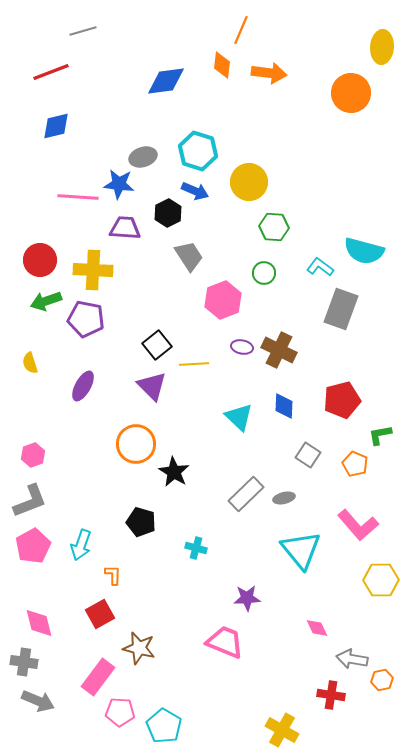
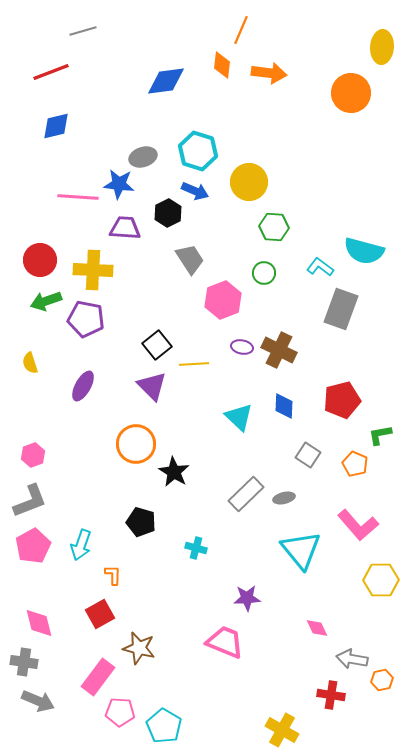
gray trapezoid at (189, 256): moved 1 px right, 3 px down
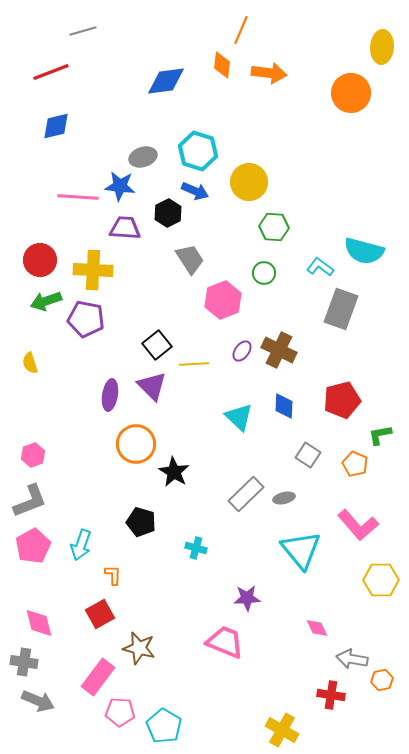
blue star at (119, 184): moved 1 px right, 2 px down
purple ellipse at (242, 347): moved 4 px down; rotated 65 degrees counterclockwise
purple ellipse at (83, 386): moved 27 px right, 9 px down; rotated 20 degrees counterclockwise
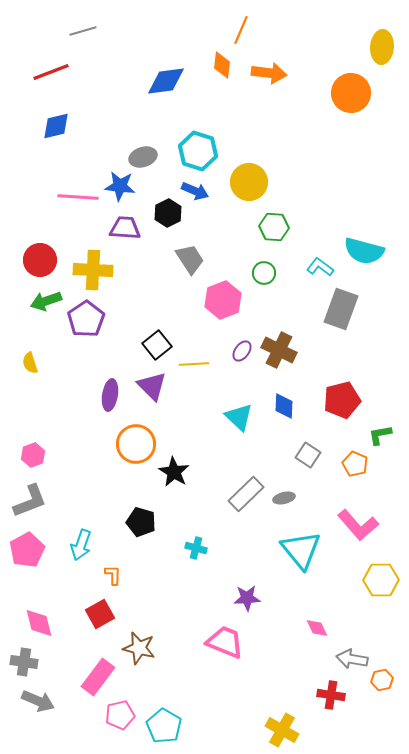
purple pentagon at (86, 319): rotated 27 degrees clockwise
pink pentagon at (33, 546): moved 6 px left, 4 px down
pink pentagon at (120, 712): moved 3 px down; rotated 16 degrees counterclockwise
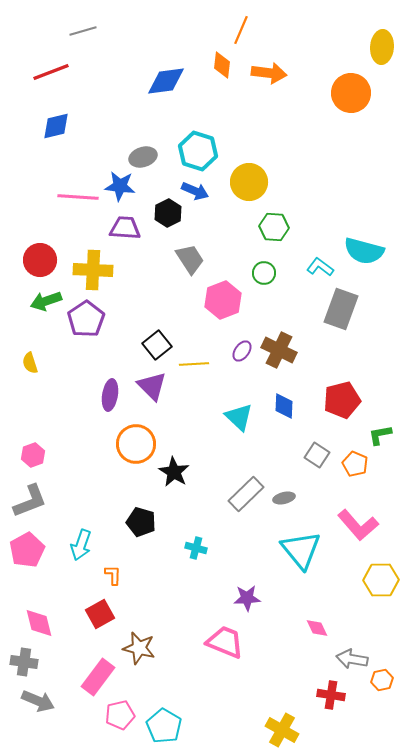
gray square at (308, 455): moved 9 px right
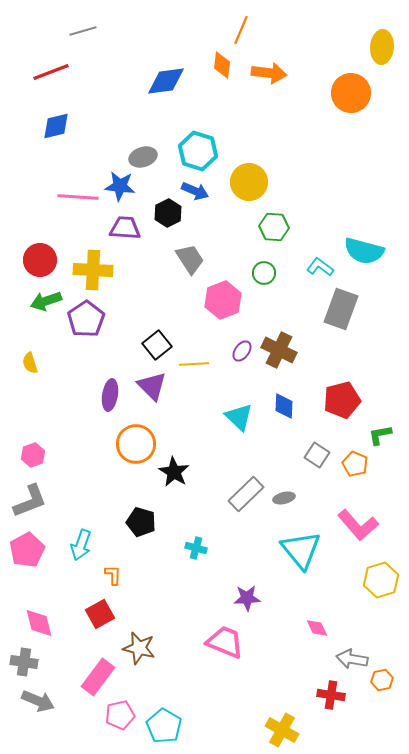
yellow hexagon at (381, 580): rotated 16 degrees counterclockwise
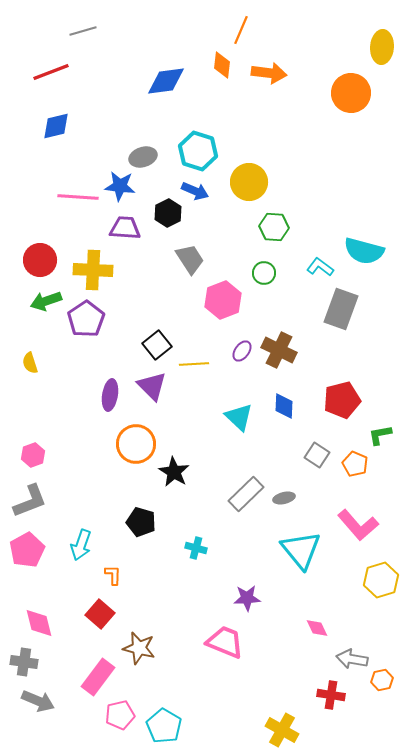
red square at (100, 614): rotated 20 degrees counterclockwise
